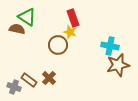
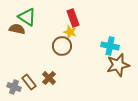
brown circle: moved 4 px right, 1 px down
brown rectangle: moved 2 px down; rotated 14 degrees clockwise
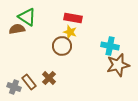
red rectangle: rotated 60 degrees counterclockwise
brown semicircle: rotated 21 degrees counterclockwise
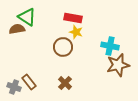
yellow star: moved 6 px right
brown circle: moved 1 px right, 1 px down
brown cross: moved 16 px right, 5 px down
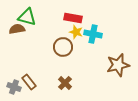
green triangle: rotated 18 degrees counterclockwise
cyan cross: moved 17 px left, 12 px up
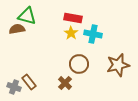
green triangle: moved 1 px up
yellow star: moved 5 px left, 1 px down; rotated 16 degrees clockwise
brown circle: moved 16 px right, 17 px down
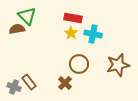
green triangle: rotated 30 degrees clockwise
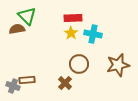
red rectangle: rotated 12 degrees counterclockwise
brown rectangle: moved 2 px left, 2 px up; rotated 56 degrees counterclockwise
gray cross: moved 1 px left, 1 px up
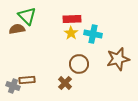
red rectangle: moved 1 px left, 1 px down
brown star: moved 6 px up
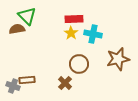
red rectangle: moved 2 px right
